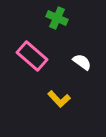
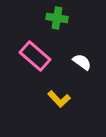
green cross: rotated 15 degrees counterclockwise
pink rectangle: moved 3 px right
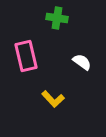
pink rectangle: moved 9 px left; rotated 36 degrees clockwise
yellow L-shape: moved 6 px left
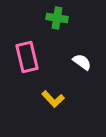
pink rectangle: moved 1 px right, 1 px down
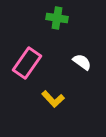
pink rectangle: moved 6 px down; rotated 48 degrees clockwise
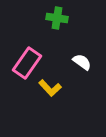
yellow L-shape: moved 3 px left, 11 px up
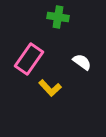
green cross: moved 1 px right, 1 px up
pink rectangle: moved 2 px right, 4 px up
